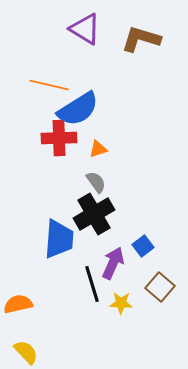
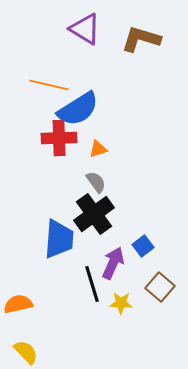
black cross: rotated 6 degrees counterclockwise
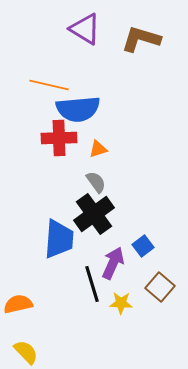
blue semicircle: rotated 27 degrees clockwise
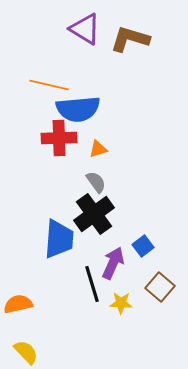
brown L-shape: moved 11 px left
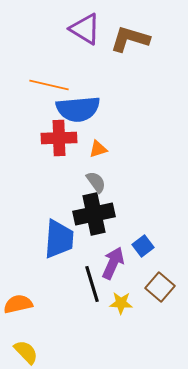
black cross: rotated 24 degrees clockwise
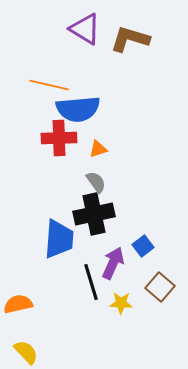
black line: moved 1 px left, 2 px up
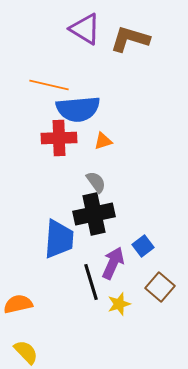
orange triangle: moved 5 px right, 8 px up
yellow star: moved 2 px left, 1 px down; rotated 20 degrees counterclockwise
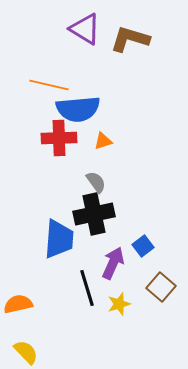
black line: moved 4 px left, 6 px down
brown square: moved 1 px right
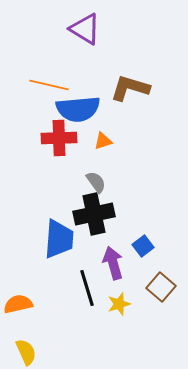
brown L-shape: moved 49 px down
purple arrow: rotated 40 degrees counterclockwise
yellow semicircle: rotated 20 degrees clockwise
